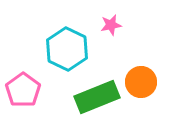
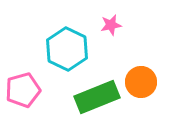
pink pentagon: rotated 20 degrees clockwise
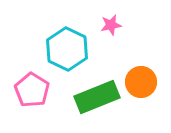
pink pentagon: moved 9 px right; rotated 24 degrees counterclockwise
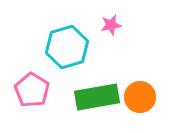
cyan hexagon: moved 2 px up; rotated 18 degrees clockwise
orange circle: moved 1 px left, 15 px down
green rectangle: rotated 12 degrees clockwise
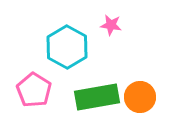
pink star: rotated 20 degrees clockwise
cyan hexagon: rotated 15 degrees counterclockwise
pink pentagon: moved 2 px right
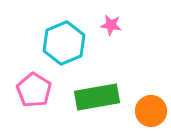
cyan hexagon: moved 3 px left, 4 px up; rotated 9 degrees clockwise
orange circle: moved 11 px right, 14 px down
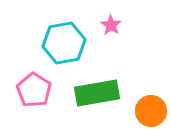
pink star: rotated 25 degrees clockwise
cyan hexagon: rotated 12 degrees clockwise
green rectangle: moved 4 px up
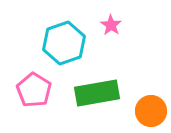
cyan hexagon: rotated 9 degrees counterclockwise
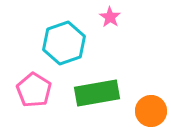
pink star: moved 1 px left, 8 px up
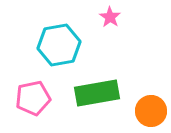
cyan hexagon: moved 5 px left, 2 px down; rotated 9 degrees clockwise
pink pentagon: moved 1 px left, 8 px down; rotated 28 degrees clockwise
